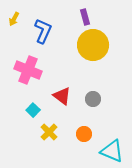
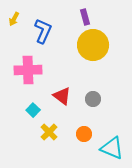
pink cross: rotated 24 degrees counterclockwise
cyan triangle: moved 3 px up
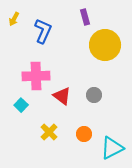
yellow circle: moved 12 px right
pink cross: moved 8 px right, 6 px down
gray circle: moved 1 px right, 4 px up
cyan square: moved 12 px left, 5 px up
cyan triangle: rotated 50 degrees counterclockwise
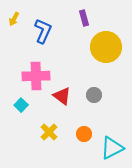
purple rectangle: moved 1 px left, 1 px down
yellow circle: moved 1 px right, 2 px down
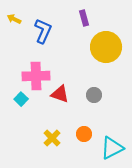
yellow arrow: rotated 88 degrees clockwise
red triangle: moved 2 px left, 2 px up; rotated 18 degrees counterclockwise
cyan square: moved 6 px up
yellow cross: moved 3 px right, 6 px down
